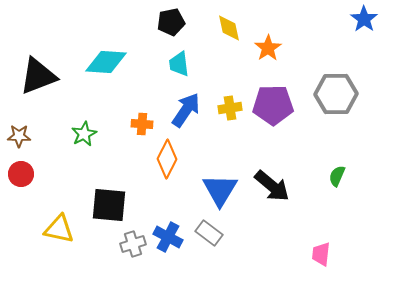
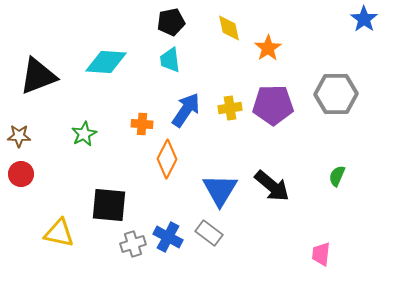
cyan trapezoid: moved 9 px left, 4 px up
yellow triangle: moved 4 px down
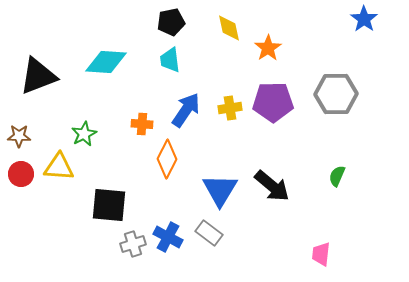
purple pentagon: moved 3 px up
yellow triangle: moved 66 px up; rotated 8 degrees counterclockwise
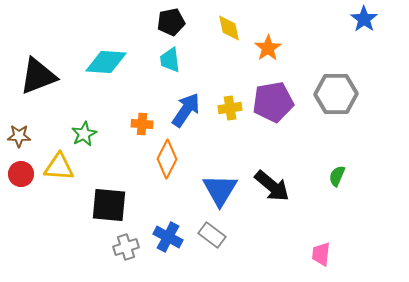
purple pentagon: rotated 9 degrees counterclockwise
gray rectangle: moved 3 px right, 2 px down
gray cross: moved 7 px left, 3 px down
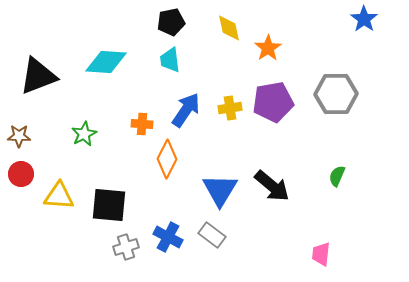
yellow triangle: moved 29 px down
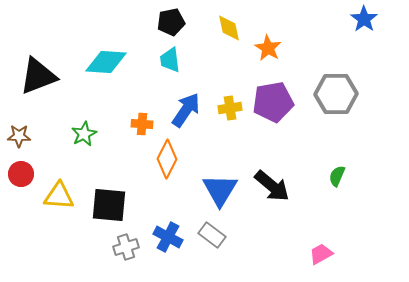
orange star: rotated 8 degrees counterclockwise
pink trapezoid: rotated 55 degrees clockwise
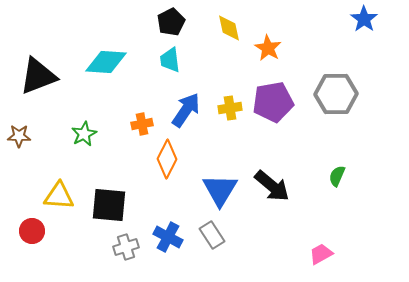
black pentagon: rotated 16 degrees counterclockwise
orange cross: rotated 15 degrees counterclockwise
red circle: moved 11 px right, 57 px down
gray rectangle: rotated 20 degrees clockwise
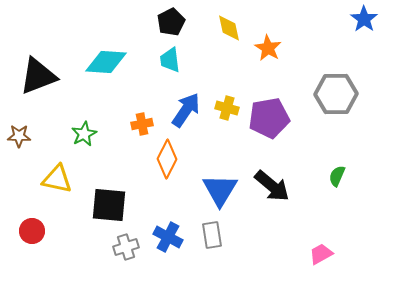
purple pentagon: moved 4 px left, 16 px down
yellow cross: moved 3 px left; rotated 25 degrees clockwise
yellow triangle: moved 2 px left, 17 px up; rotated 8 degrees clockwise
gray rectangle: rotated 24 degrees clockwise
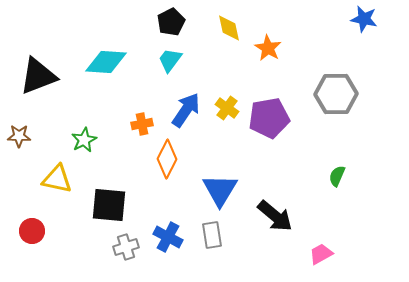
blue star: rotated 24 degrees counterclockwise
cyan trapezoid: rotated 44 degrees clockwise
yellow cross: rotated 20 degrees clockwise
green star: moved 6 px down
black arrow: moved 3 px right, 30 px down
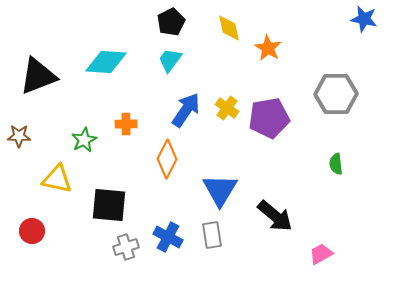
orange cross: moved 16 px left; rotated 10 degrees clockwise
green semicircle: moved 1 px left, 12 px up; rotated 30 degrees counterclockwise
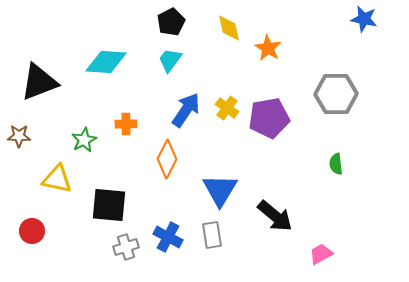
black triangle: moved 1 px right, 6 px down
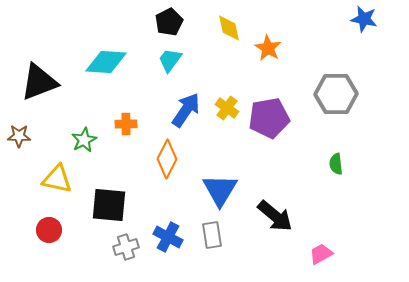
black pentagon: moved 2 px left
red circle: moved 17 px right, 1 px up
